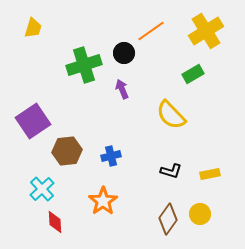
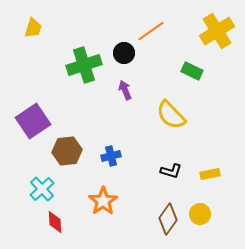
yellow cross: moved 11 px right
green rectangle: moved 1 px left, 3 px up; rotated 55 degrees clockwise
purple arrow: moved 3 px right, 1 px down
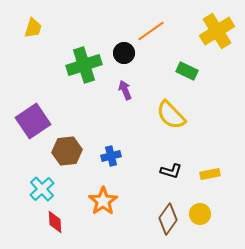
green rectangle: moved 5 px left
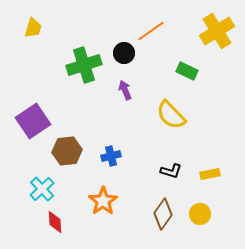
brown diamond: moved 5 px left, 5 px up
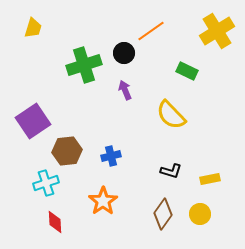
yellow rectangle: moved 5 px down
cyan cross: moved 4 px right, 6 px up; rotated 25 degrees clockwise
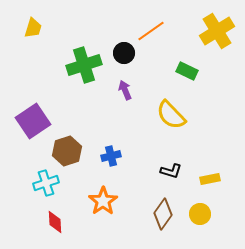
brown hexagon: rotated 12 degrees counterclockwise
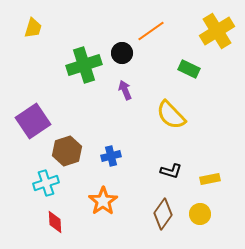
black circle: moved 2 px left
green rectangle: moved 2 px right, 2 px up
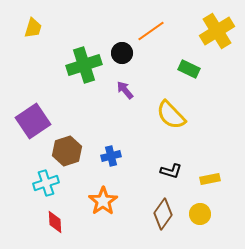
purple arrow: rotated 18 degrees counterclockwise
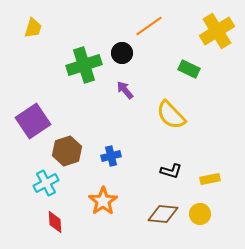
orange line: moved 2 px left, 5 px up
cyan cross: rotated 10 degrees counterclockwise
brown diamond: rotated 60 degrees clockwise
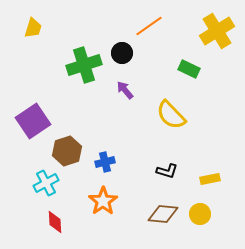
blue cross: moved 6 px left, 6 px down
black L-shape: moved 4 px left
